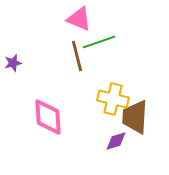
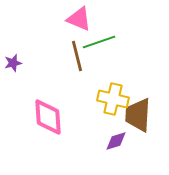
brown trapezoid: moved 3 px right, 2 px up
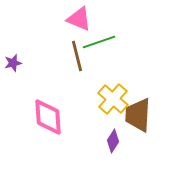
yellow cross: rotated 28 degrees clockwise
purple diamond: moved 3 px left; rotated 40 degrees counterclockwise
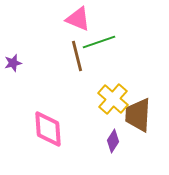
pink triangle: moved 1 px left
pink diamond: moved 12 px down
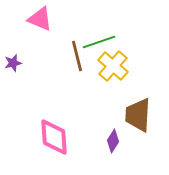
pink triangle: moved 38 px left
yellow cross: moved 33 px up
pink diamond: moved 6 px right, 8 px down
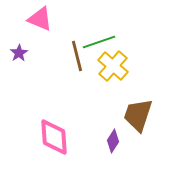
purple star: moved 6 px right, 10 px up; rotated 18 degrees counterclockwise
brown trapezoid: rotated 15 degrees clockwise
